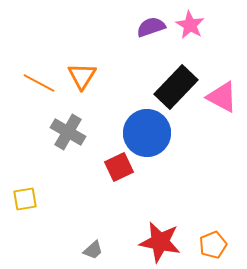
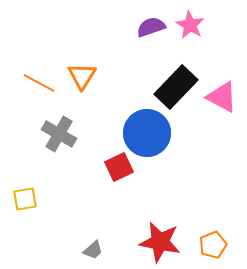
gray cross: moved 9 px left, 2 px down
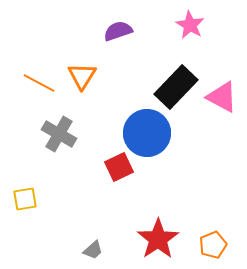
purple semicircle: moved 33 px left, 4 px down
red star: moved 2 px left, 3 px up; rotated 27 degrees clockwise
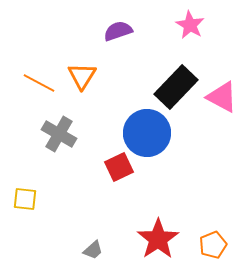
yellow square: rotated 15 degrees clockwise
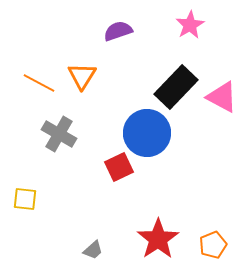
pink star: rotated 12 degrees clockwise
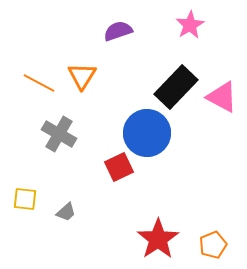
gray trapezoid: moved 27 px left, 38 px up
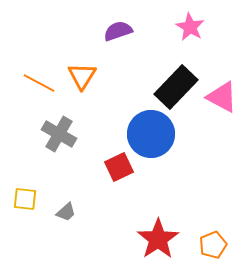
pink star: moved 2 px down; rotated 12 degrees counterclockwise
blue circle: moved 4 px right, 1 px down
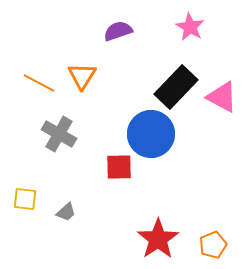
red square: rotated 24 degrees clockwise
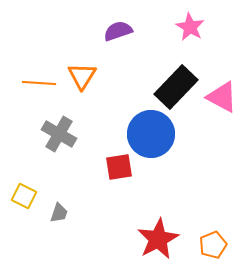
orange line: rotated 24 degrees counterclockwise
red square: rotated 8 degrees counterclockwise
yellow square: moved 1 px left, 3 px up; rotated 20 degrees clockwise
gray trapezoid: moved 7 px left, 1 px down; rotated 30 degrees counterclockwise
red star: rotated 6 degrees clockwise
